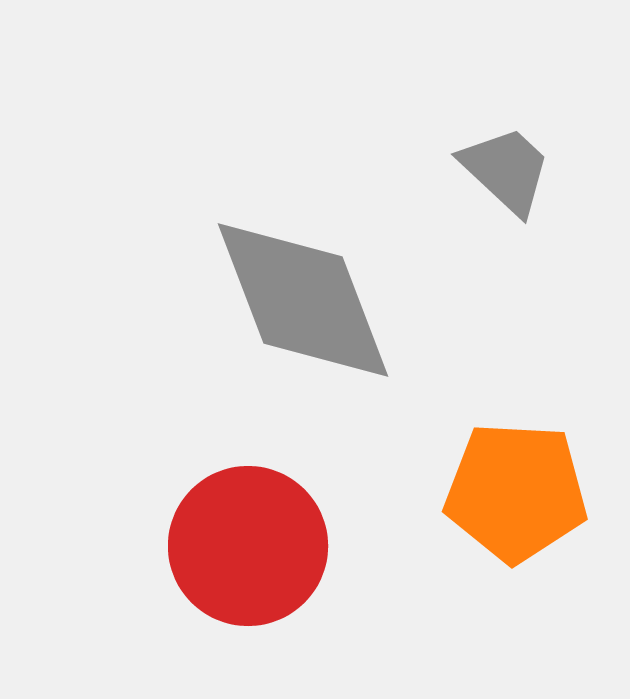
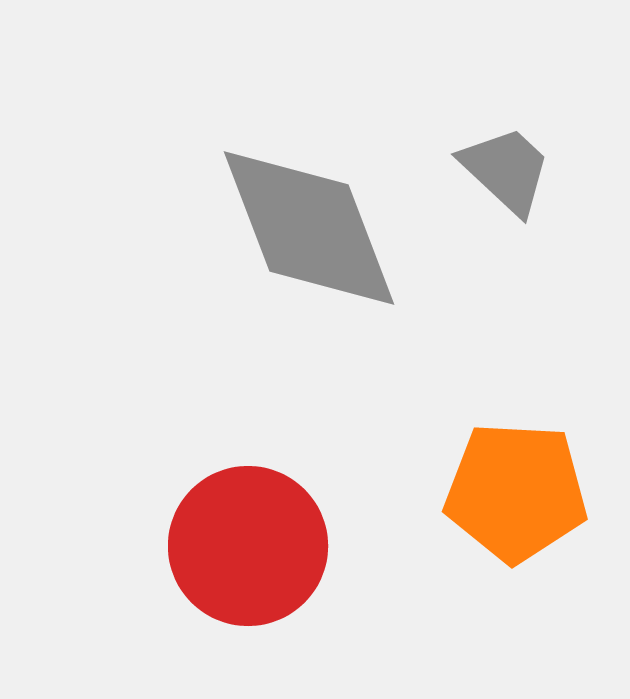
gray diamond: moved 6 px right, 72 px up
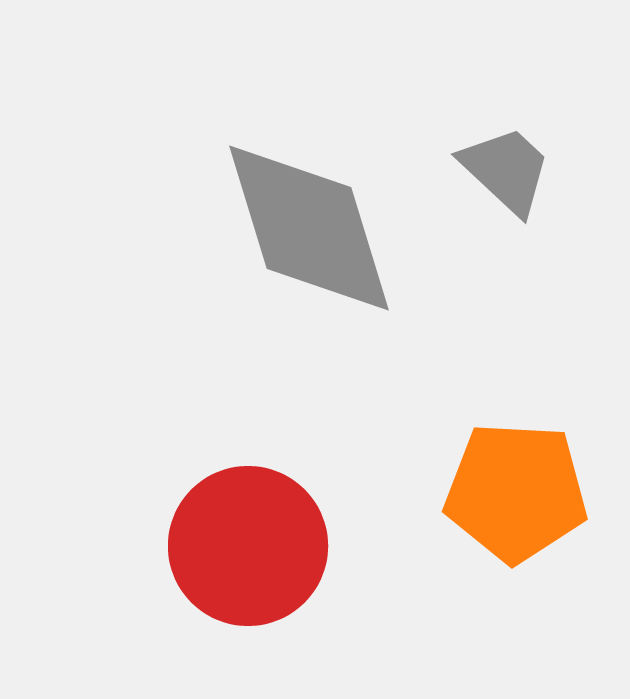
gray diamond: rotated 4 degrees clockwise
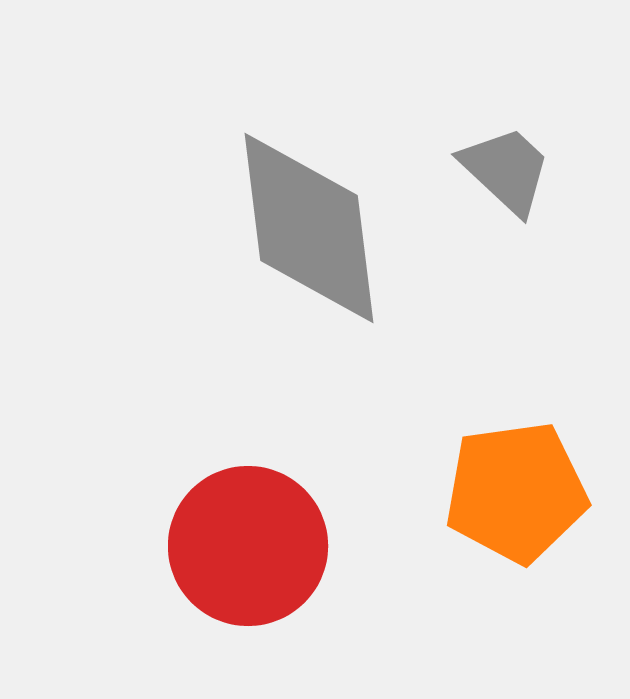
gray diamond: rotated 10 degrees clockwise
orange pentagon: rotated 11 degrees counterclockwise
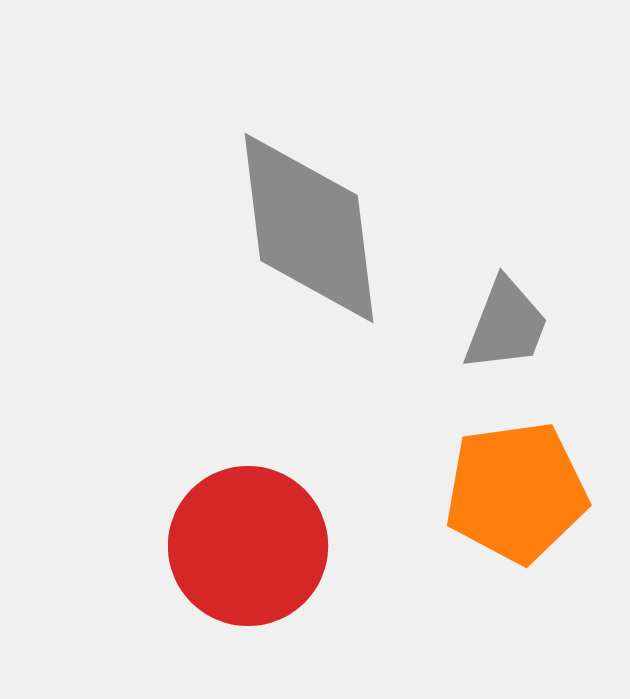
gray trapezoid: moved 155 px down; rotated 68 degrees clockwise
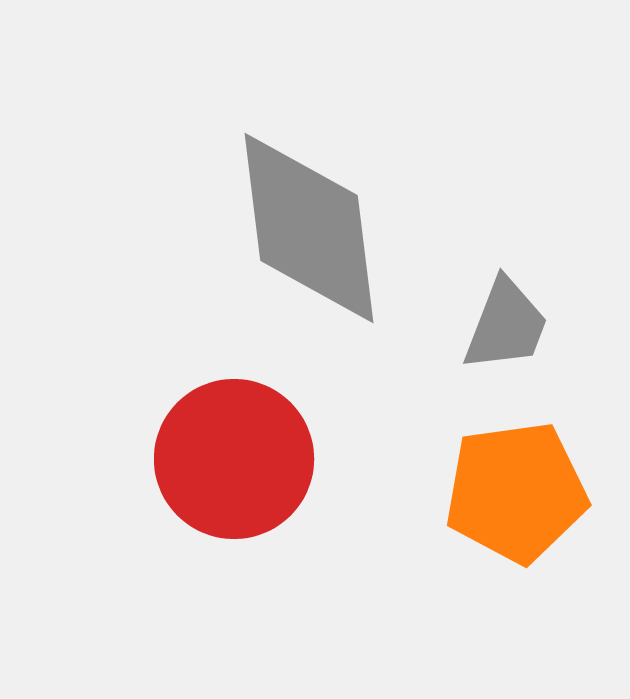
red circle: moved 14 px left, 87 px up
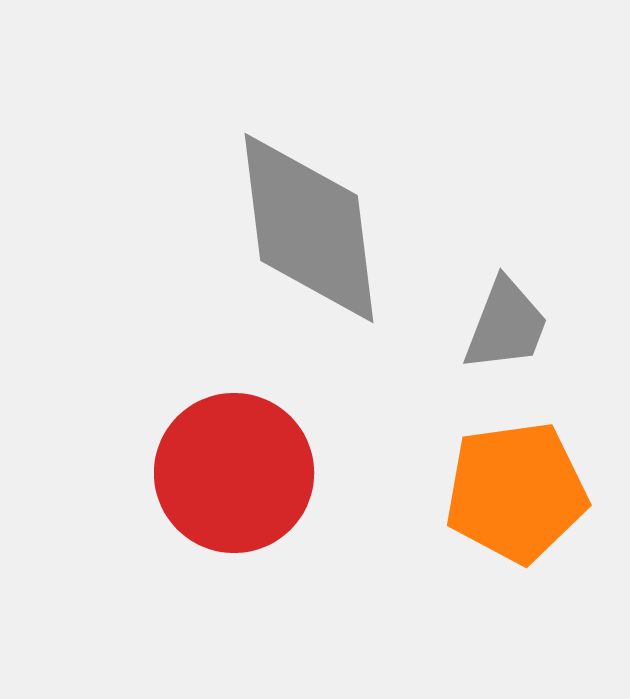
red circle: moved 14 px down
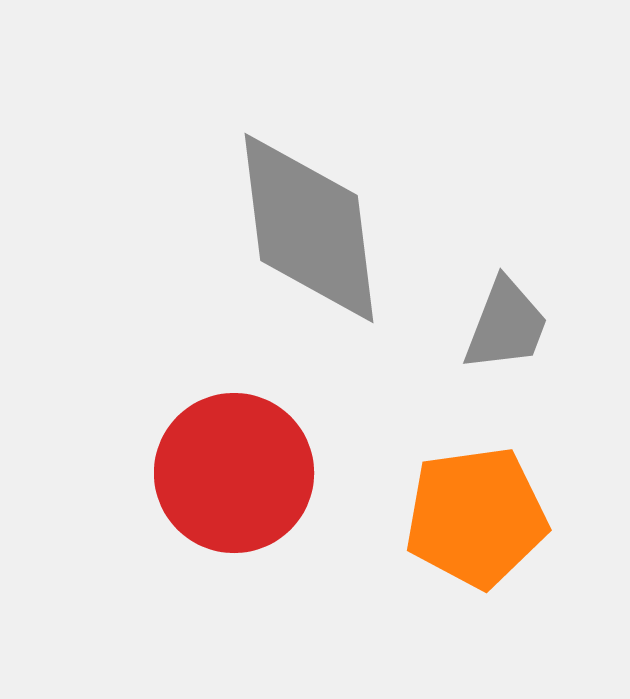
orange pentagon: moved 40 px left, 25 px down
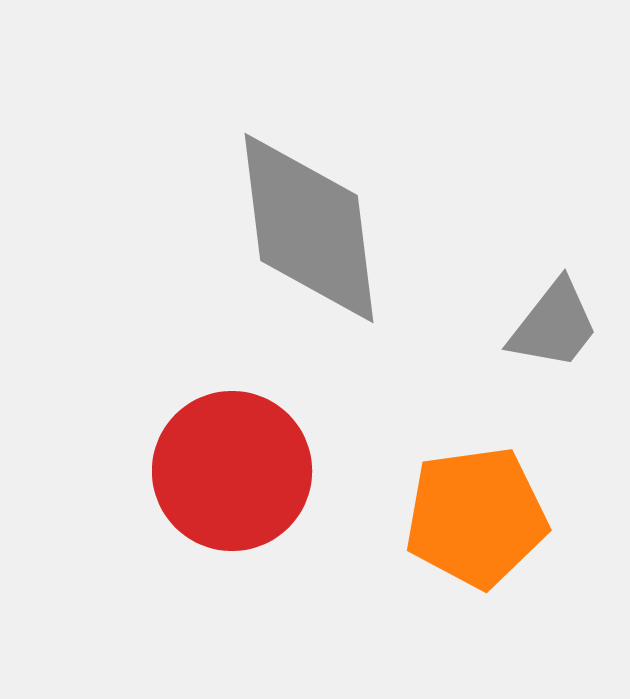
gray trapezoid: moved 48 px right; rotated 17 degrees clockwise
red circle: moved 2 px left, 2 px up
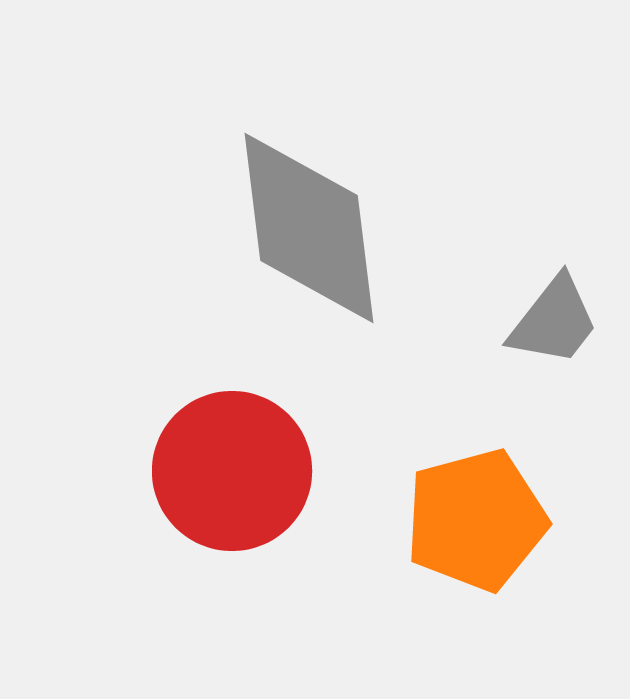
gray trapezoid: moved 4 px up
orange pentagon: moved 3 px down; rotated 7 degrees counterclockwise
